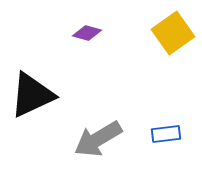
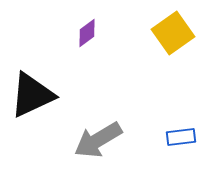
purple diamond: rotated 52 degrees counterclockwise
blue rectangle: moved 15 px right, 3 px down
gray arrow: moved 1 px down
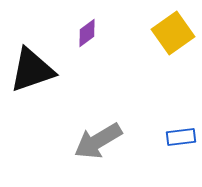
black triangle: moved 25 px up; rotated 6 degrees clockwise
gray arrow: moved 1 px down
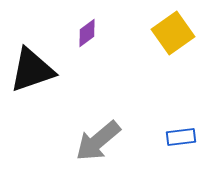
gray arrow: rotated 9 degrees counterclockwise
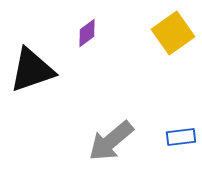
gray arrow: moved 13 px right
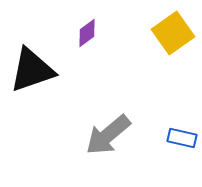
blue rectangle: moved 1 px right, 1 px down; rotated 20 degrees clockwise
gray arrow: moved 3 px left, 6 px up
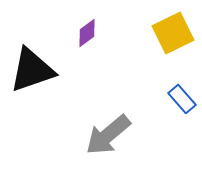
yellow square: rotated 9 degrees clockwise
blue rectangle: moved 39 px up; rotated 36 degrees clockwise
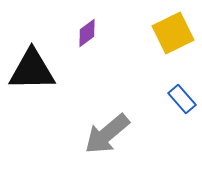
black triangle: rotated 18 degrees clockwise
gray arrow: moved 1 px left, 1 px up
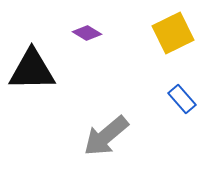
purple diamond: rotated 68 degrees clockwise
gray arrow: moved 1 px left, 2 px down
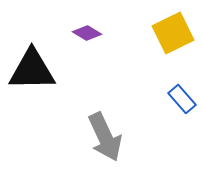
gray arrow: moved 1 px left, 1 px down; rotated 75 degrees counterclockwise
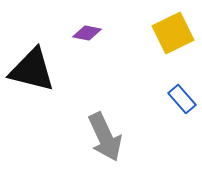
purple diamond: rotated 20 degrees counterclockwise
black triangle: rotated 15 degrees clockwise
